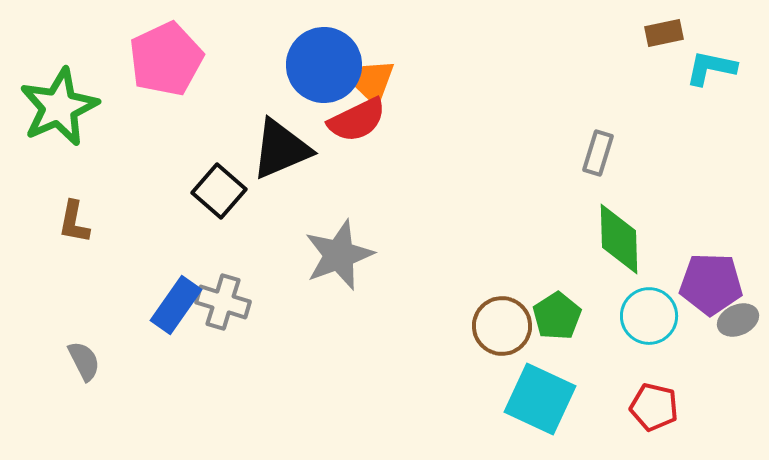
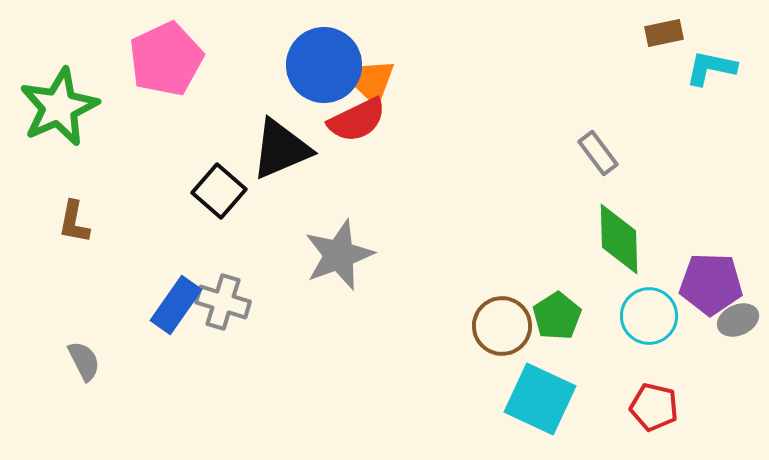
gray rectangle: rotated 54 degrees counterclockwise
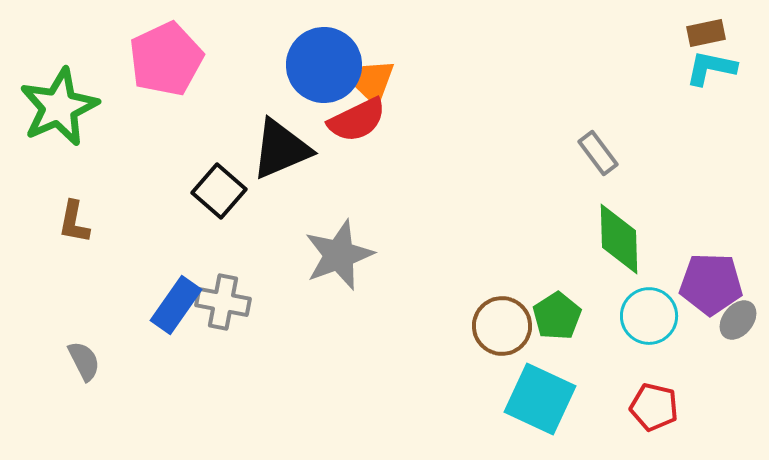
brown rectangle: moved 42 px right
gray cross: rotated 6 degrees counterclockwise
gray ellipse: rotated 27 degrees counterclockwise
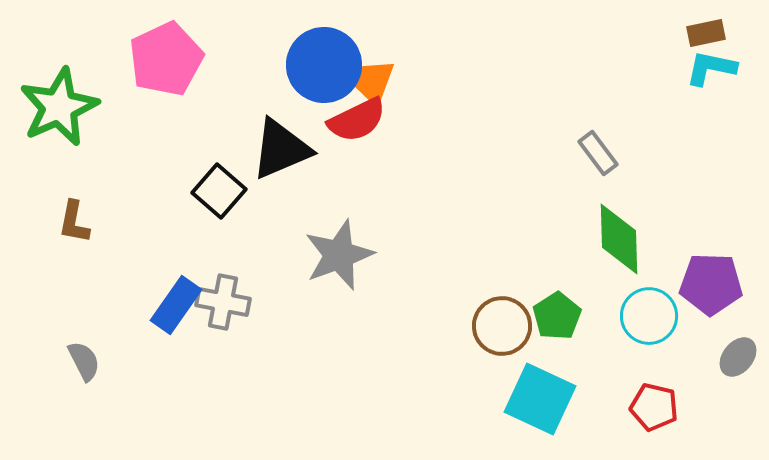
gray ellipse: moved 37 px down
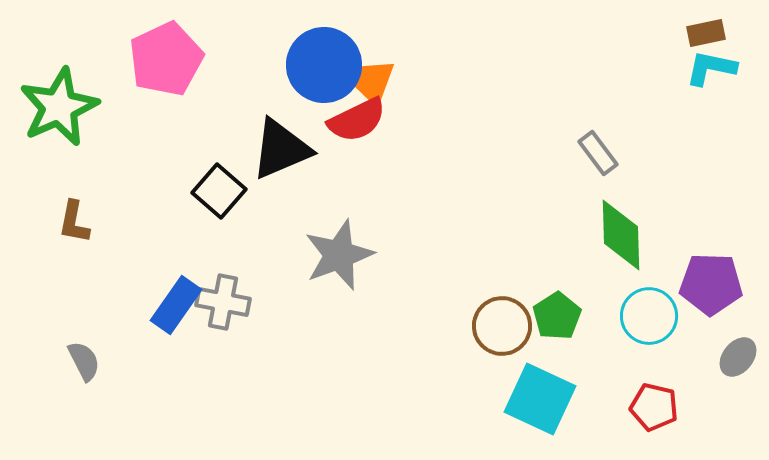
green diamond: moved 2 px right, 4 px up
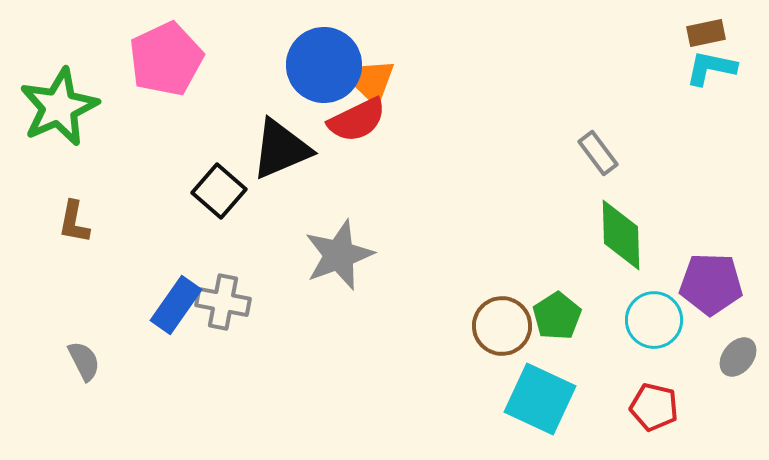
cyan circle: moved 5 px right, 4 px down
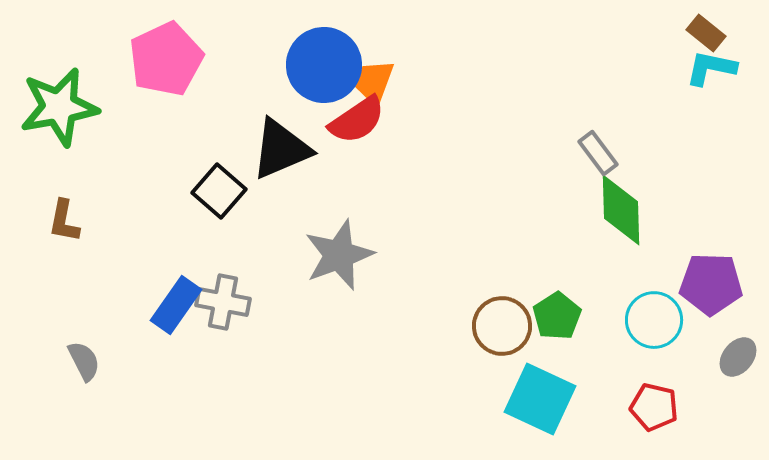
brown rectangle: rotated 51 degrees clockwise
green star: rotated 14 degrees clockwise
red semicircle: rotated 8 degrees counterclockwise
brown L-shape: moved 10 px left, 1 px up
green diamond: moved 25 px up
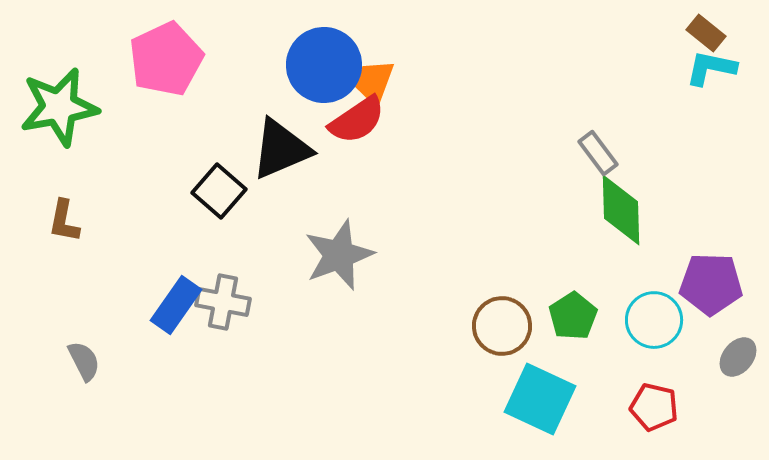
green pentagon: moved 16 px right
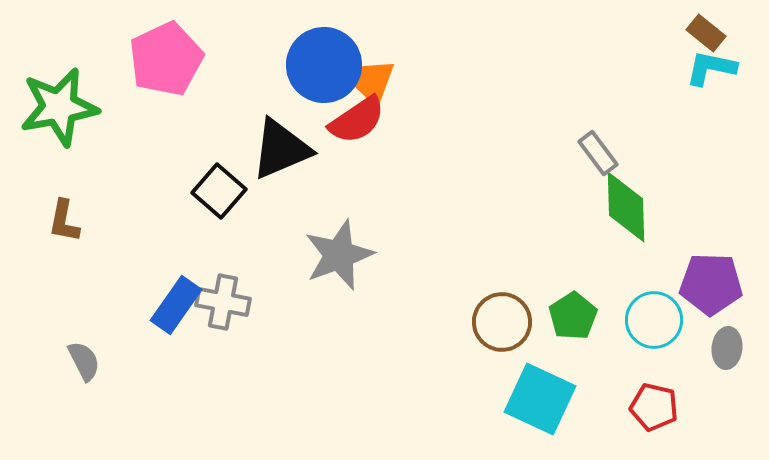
green diamond: moved 5 px right, 3 px up
brown circle: moved 4 px up
gray ellipse: moved 11 px left, 9 px up; rotated 33 degrees counterclockwise
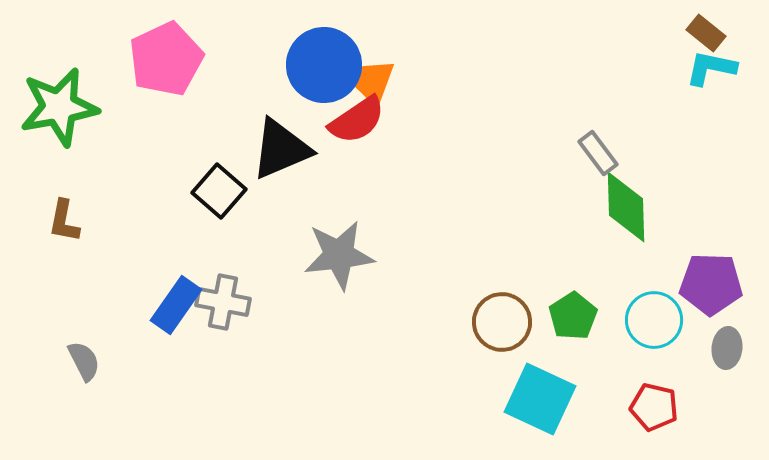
gray star: rotated 14 degrees clockwise
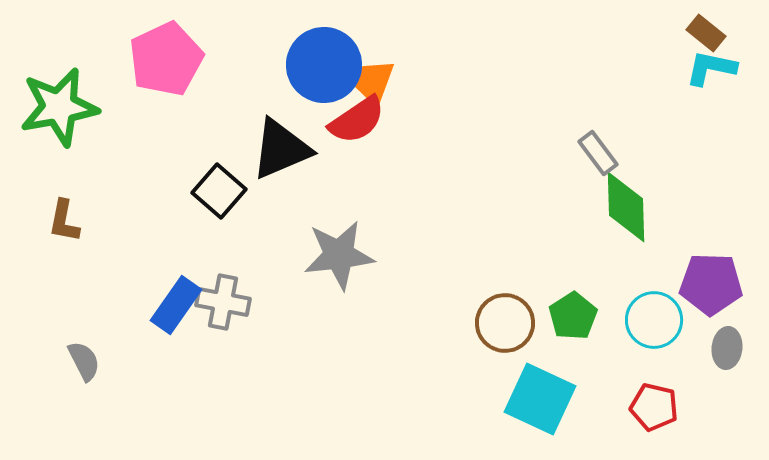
brown circle: moved 3 px right, 1 px down
